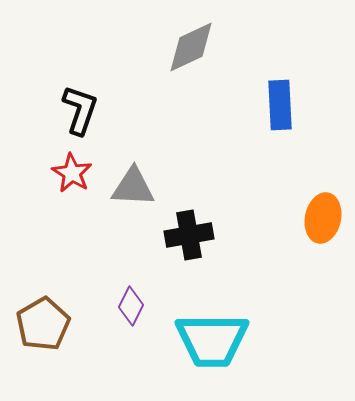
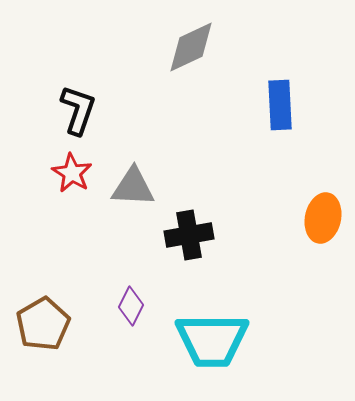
black L-shape: moved 2 px left
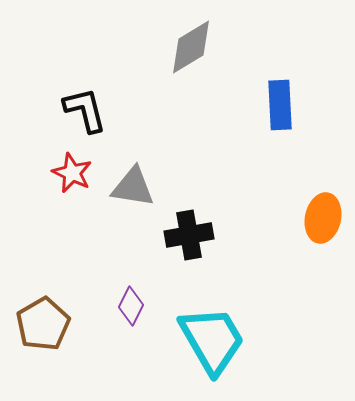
gray diamond: rotated 6 degrees counterclockwise
black L-shape: moved 7 px right; rotated 33 degrees counterclockwise
red star: rotated 6 degrees counterclockwise
gray triangle: rotated 6 degrees clockwise
cyan trapezoid: rotated 120 degrees counterclockwise
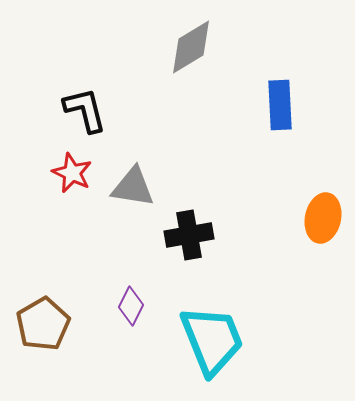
cyan trapezoid: rotated 8 degrees clockwise
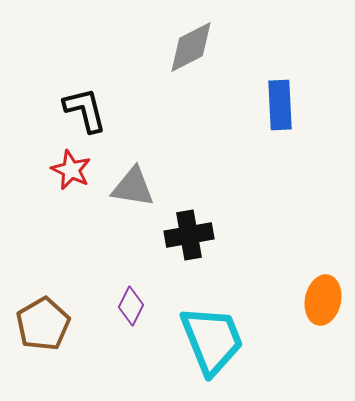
gray diamond: rotated 4 degrees clockwise
red star: moved 1 px left, 3 px up
orange ellipse: moved 82 px down
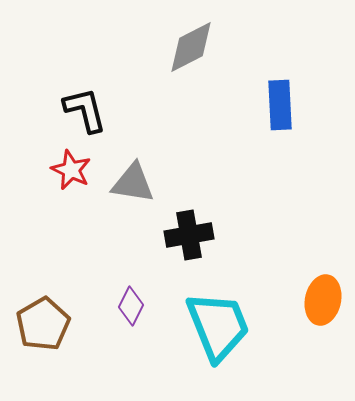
gray triangle: moved 4 px up
cyan trapezoid: moved 6 px right, 14 px up
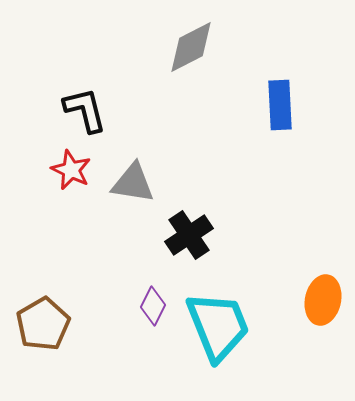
black cross: rotated 24 degrees counterclockwise
purple diamond: moved 22 px right
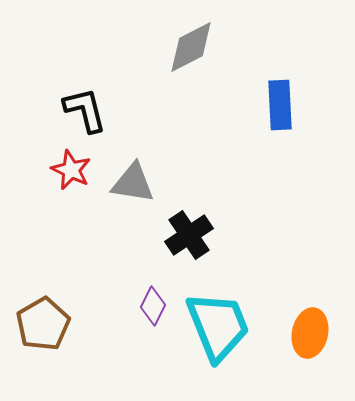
orange ellipse: moved 13 px left, 33 px down
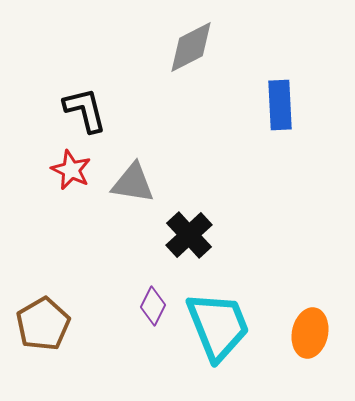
black cross: rotated 9 degrees counterclockwise
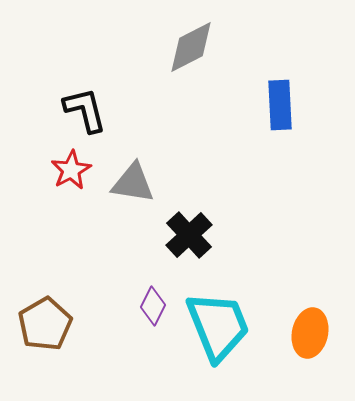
red star: rotated 18 degrees clockwise
brown pentagon: moved 2 px right
